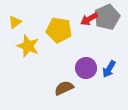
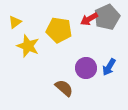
blue arrow: moved 2 px up
brown semicircle: rotated 66 degrees clockwise
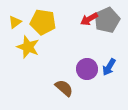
gray pentagon: moved 3 px down
yellow pentagon: moved 16 px left, 8 px up
yellow star: moved 1 px down
purple circle: moved 1 px right, 1 px down
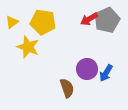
yellow triangle: moved 3 px left
blue arrow: moved 3 px left, 6 px down
brown semicircle: moved 3 px right; rotated 30 degrees clockwise
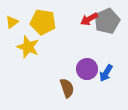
gray pentagon: moved 1 px down
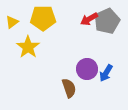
yellow pentagon: moved 4 px up; rotated 10 degrees counterclockwise
yellow star: rotated 15 degrees clockwise
brown semicircle: moved 2 px right
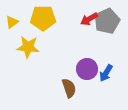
yellow star: rotated 30 degrees counterclockwise
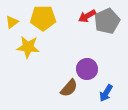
red arrow: moved 2 px left, 3 px up
blue arrow: moved 20 px down
brown semicircle: rotated 60 degrees clockwise
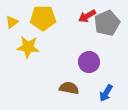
gray pentagon: moved 2 px down
purple circle: moved 2 px right, 7 px up
brown semicircle: rotated 120 degrees counterclockwise
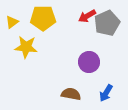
yellow star: moved 2 px left
brown semicircle: moved 2 px right, 6 px down
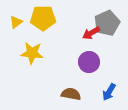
red arrow: moved 4 px right, 17 px down
yellow triangle: moved 4 px right
yellow star: moved 6 px right, 6 px down
blue arrow: moved 3 px right, 1 px up
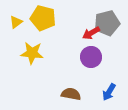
yellow pentagon: rotated 15 degrees clockwise
gray pentagon: rotated 10 degrees clockwise
purple circle: moved 2 px right, 5 px up
